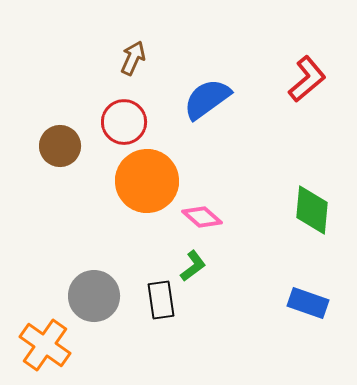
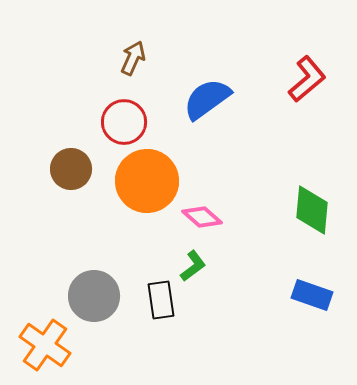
brown circle: moved 11 px right, 23 px down
blue rectangle: moved 4 px right, 8 px up
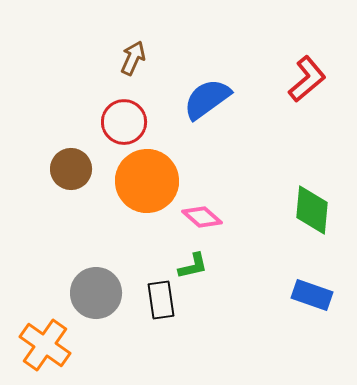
green L-shape: rotated 24 degrees clockwise
gray circle: moved 2 px right, 3 px up
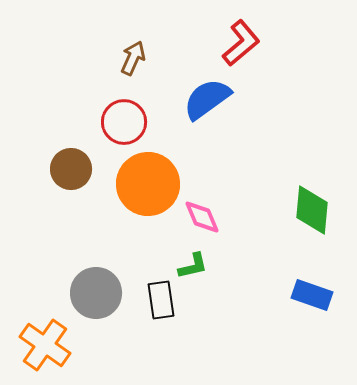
red L-shape: moved 66 px left, 36 px up
orange circle: moved 1 px right, 3 px down
pink diamond: rotated 27 degrees clockwise
